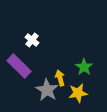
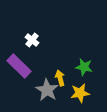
green star: rotated 24 degrees counterclockwise
yellow star: moved 2 px right
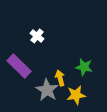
white cross: moved 5 px right, 4 px up
yellow star: moved 4 px left, 2 px down
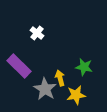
white cross: moved 3 px up
gray star: moved 2 px left, 1 px up
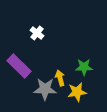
green star: rotated 12 degrees counterclockwise
gray star: rotated 30 degrees counterclockwise
yellow star: moved 1 px right, 3 px up
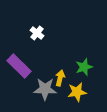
green star: rotated 18 degrees counterclockwise
yellow arrow: rotated 28 degrees clockwise
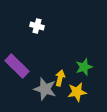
white cross: moved 7 px up; rotated 24 degrees counterclockwise
purple rectangle: moved 2 px left
gray star: rotated 15 degrees clockwise
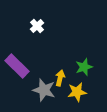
white cross: rotated 32 degrees clockwise
gray star: moved 1 px left, 1 px down
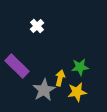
green star: moved 4 px left; rotated 12 degrees clockwise
gray star: rotated 25 degrees clockwise
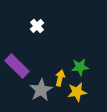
gray star: moved 3 px left
